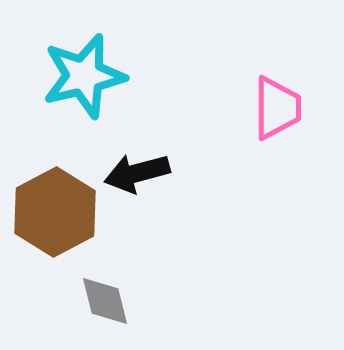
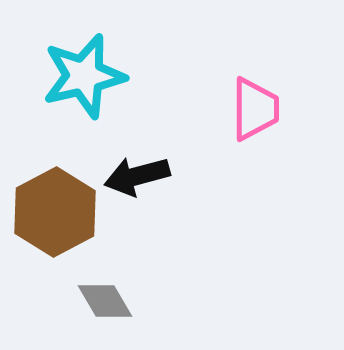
pink trapezoid: moved 22 px left, 1 px down
black arrow: moved 3 px down
gray diamond: rotated 16 degrees counterclockwise
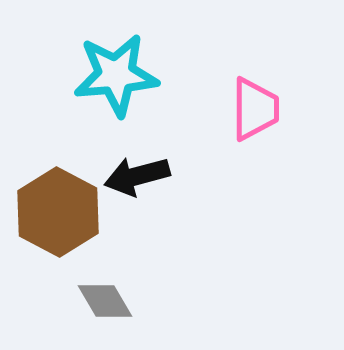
cyan star: moved 32 px right, 1 px up; rotated 8 degrees clockwise
brown hexagon: moved 3 px right; rotated 4 degrees counterclockwise
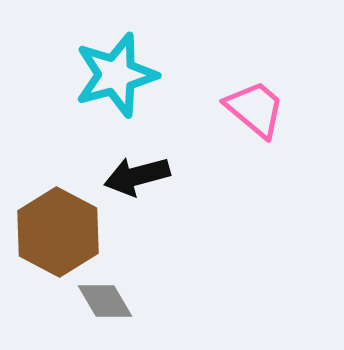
cyan star: rotated 10 degrees counterclockwise
pink trapezoid: rotated 50 degrees counterclockwise
brown hexagon: moved 20 px down
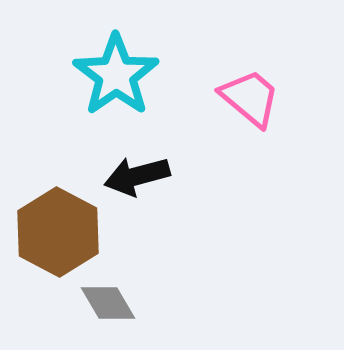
cyan star: rotated 20 degrees counterclockwise
pink trapezoid: moved 5 px left, 11 px up
gray diamond: moved 3 px right, 2 px down
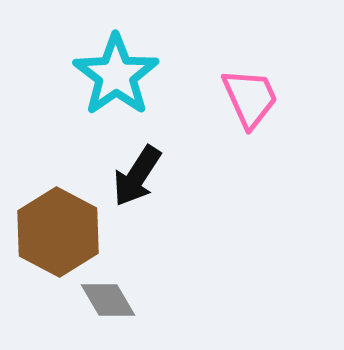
pink trapezoid: rotated 26 degrees clockwise
black arrow: rotated 42 degrees counterclockwise
gray diamond: moved 3 px up
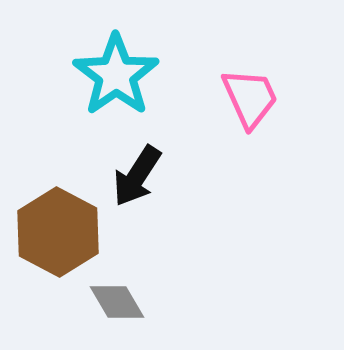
gray diamond: moved 9 px right, 2 px down
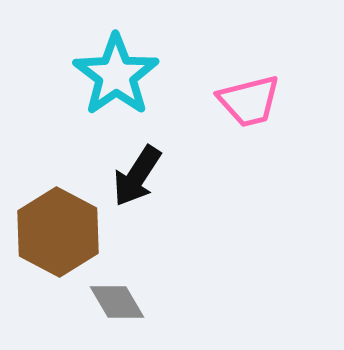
pink trapezoid: moved 1 px left, 3 px down; rotated 100 degrees clockwise
